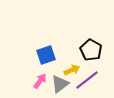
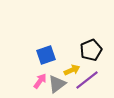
black pentagon: rotated 20 degrees clockwise
gray triangle: moved 3 px left
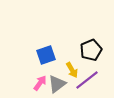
yellow arrow: rotated 84 degrees clockwise
pink arrow: moved 2 px down
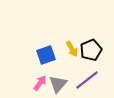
yellow arrow: moved 21 px up
gray triangle: moved 1 px right; rotated 12 degrees counterclockwise
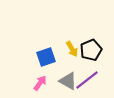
blue square: moved 2 px down
gray triangle: moved 10 px right, 3 px up; rotated 42 degrees counterclockwise
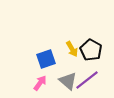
black pentagon: rotated 20 degrees counterclockwise
blue square: moved 2 px down
gray triangle: rotated 12 degrees clockwise
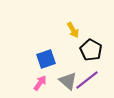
yellow arrow: moved 1 px right, 19 px up
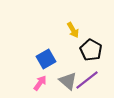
blue square: rotated 12 degrees counterclockwise
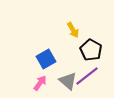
purple line: moved 4 px up
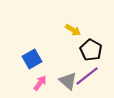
yellow arrow: rotated 28 degrees counterclockwise
blue square: moved 14 px left
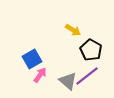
pink arrow: moved 8 px up
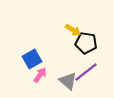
black pentagon: moved 5 px left, 7 px up; rotated 20 degrees counterclockwise
purple line: moved 1 px left, 4 px up
